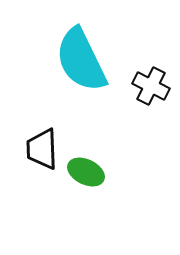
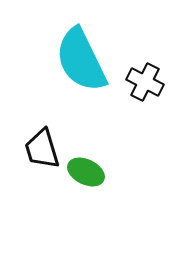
black cross: moved 6 px left, 4 px up
black trapezoid: rotated 15 degrees counterclockwise
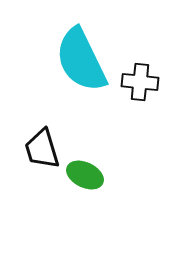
black cross: moved 5 px left; rotated 21 degrees counterclockwise
green ellipse: moved 1 px left, 3 px down
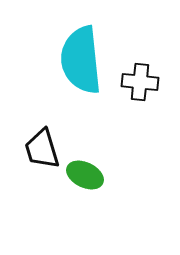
cyan semicircle: rotated 20 degrees clockwise
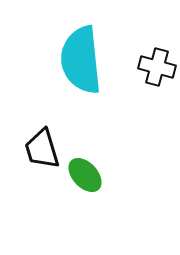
black cross: moved 17 px right, 15 px up; rotated 9 degrees clockwise
green ellipse: rotated 21 degrees clockwise
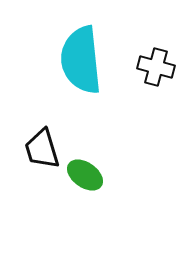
black cross: moved 1 px left
green ellipse: rotated 12 degrees counterclockwise
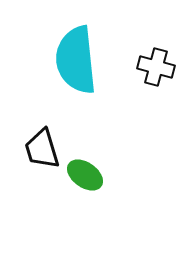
cyan semicircle: moved 5 px left
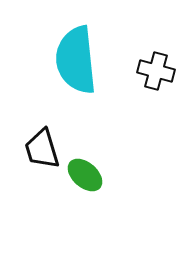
black cross: moved 4 px down
green ellipse: rotated 6 degrees clockwise
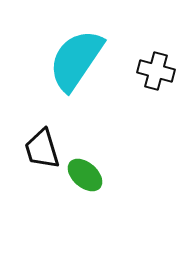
cyan semicircle: rotated 40 degrees clockwise
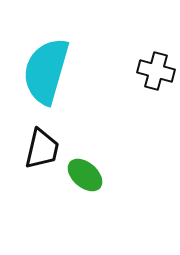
cyan semicircle: moved 30 px left, 11 px down; rotated 18 degrees counterclockwise
black trapezoid: rotated 150 degrees counterclockwise
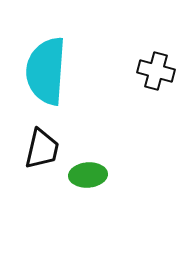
cyan semicircle: rotated 12 degrees counterclockwise
green ellipse: moved 3 px right; rotated 45 degrees counterclockwise
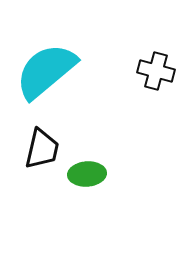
cyan semicircle: rotated 46 degrees clockwise
green ellipse: moved 1 px left, 1 px up
